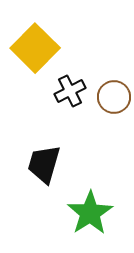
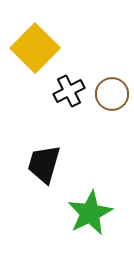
black cross: moved 1 px left
brown circle: moved 2 px left, 3 px up
green star: rotated 6 degrees clockwise
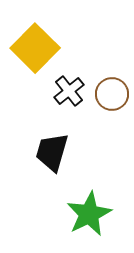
black cross: rotated 12 degrees counterclockwise
black trapezoid: moved 8 px right, 12 px up
green star: moved 1 px left, 1 px down
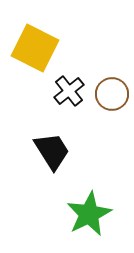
yellow square: rotated 18 degrees counterclockwise
black trapezoid: moved 1 px up; rotated 132 degrees clockwise
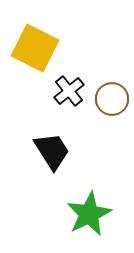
brown circle: moved 5 px down
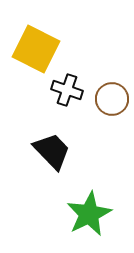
yellow square: moved 1 px right, 1 px down
black cross: moved 2 px left, 1 px up; rotated 32 degrees counterclockwise
black trapezoid: rotated 12 degrees counterclockwise
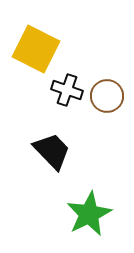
brown circle: moved 5 px left, 3 px up
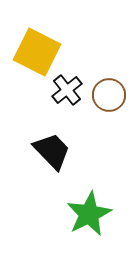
yellow square: moved 1 px right, 3 px down
black cross: rotated 32 degrees clockwise
brown circle: moved 2 px right, 1 px up
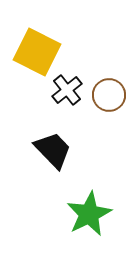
black trapezoid: moved 1 px right, 1 px up
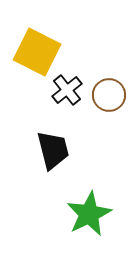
black trapezoid: rotated 30 degrees clockwise
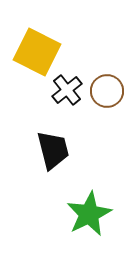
brown circle: moved 2 px left, 4 px up
